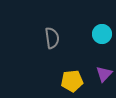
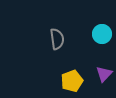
gray semicircle: moved 5 px right, 1 px down
yellow pentagon: rotated 15 degrees counterclockwise
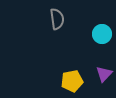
gray semicircle: moved 20 px up
yellow pentagon: rotated 10 degrees clockwise
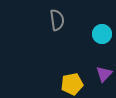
gray semicircle: moved 1 px down
yellow pentagon: moved 3 px down
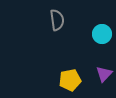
yellow pentagon: moved 2 px left, 4 px up
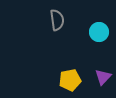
cyan circle: moved 3 px left, 2 px up
purple triangle: moved 1 px left, 3 px down
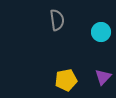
cyan circle: moved 2 px right
yellow pentagon: moved 4 px left
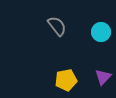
gray semicircle: moved 6 px down; rotated 30 degrees counterclockwise
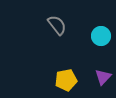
gray semicircle: moved 1 px up
cyan circle: moved 4 px down
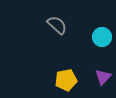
gray semicircle: rotated 10 degrees counterclockwise
cyan circle: moved 1 px right, 1 px down
